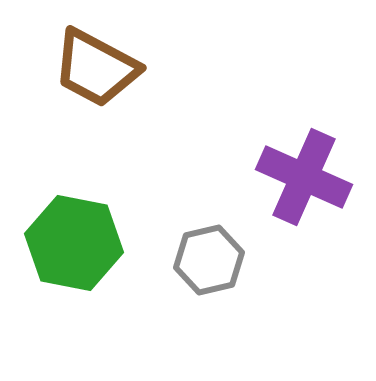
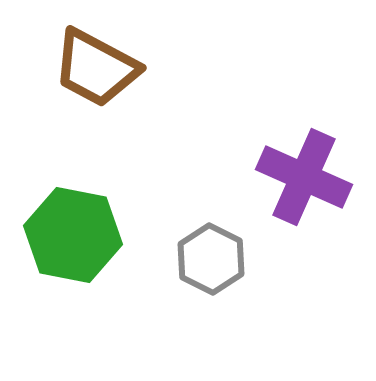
green hexagon: moved 1 px left, 8 px up
gray hexagon: moved 2 px right, 1 px up; rotated 20 degrees counterclockwise
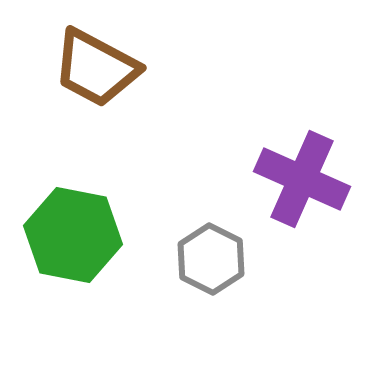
purple cross: moved 2 px left, 2 px down
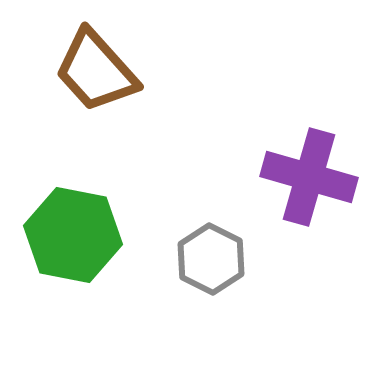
brown trapezoid: moved 3 px down; rotated 20 degrees clockwise
purple cross: moved 7 px right, 2 px up; rotated 8 degrees counterclockwise
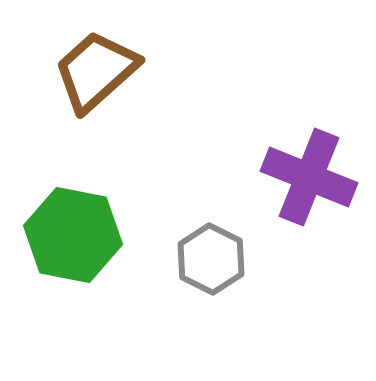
brown trapezoid: rotated 90 degrees clockwise
purple cross: rotated 6 degrees clockwise
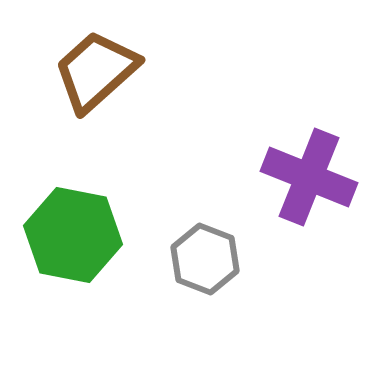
gray hexagon: moved 6 px left; rotated 6 degrees counterclockwise
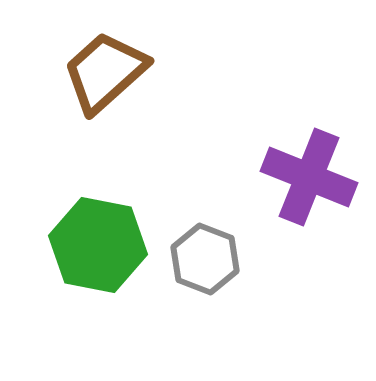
brown trapezoid: moved 9 px right, 1 px down
green hexagon: moved 25 px right, 10 px down
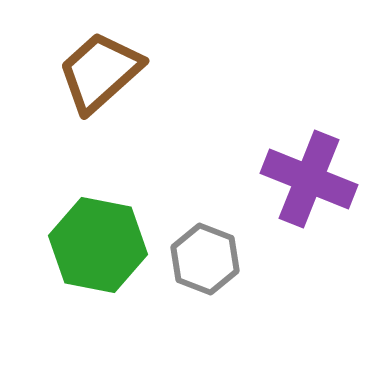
brown trapezoid: moved 5 px left
purple cross: moved 2 px down
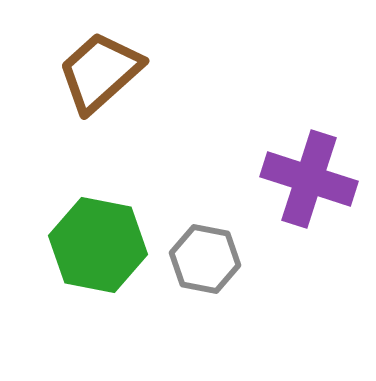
purple cross: rotated 4 degrees counterclockwise
gray hexagon: rotated 10 degrees counterclockwise
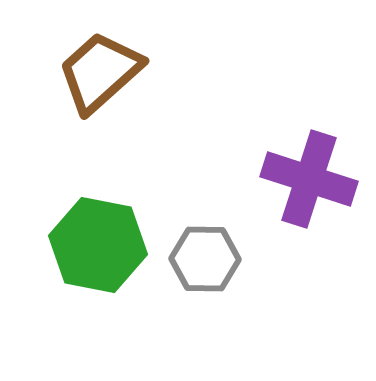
gray hexagon: rotated 10 degrees counterclockwise
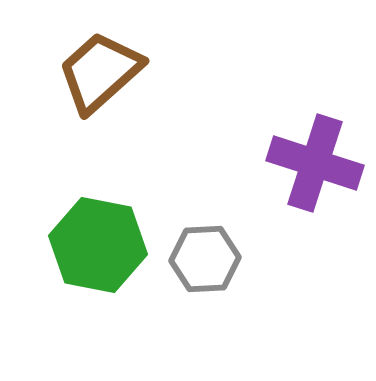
purple cross: moved 6 px right, 16 px up
gray hexagon: rotated 4 degrees counterclockwise
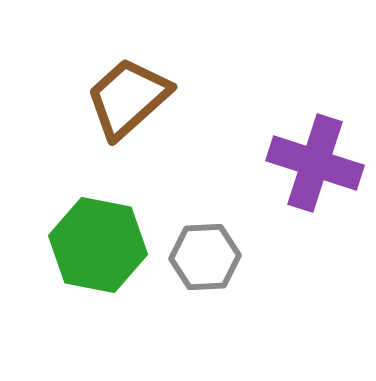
brown trapezoid: moved 28 px right, 26 px down
gray hexagon: moved 2 px up
